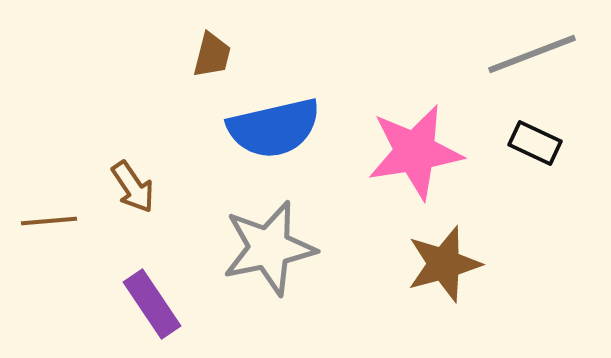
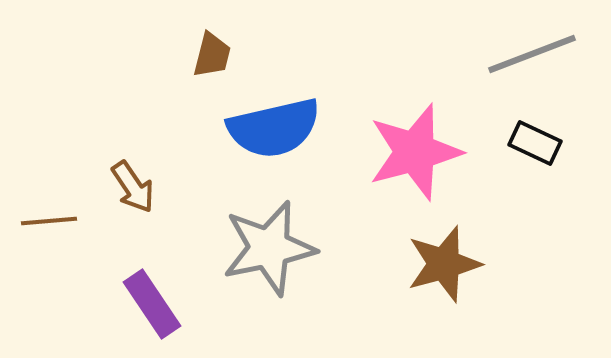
pink star: rotated 6 degrees counterclockwise
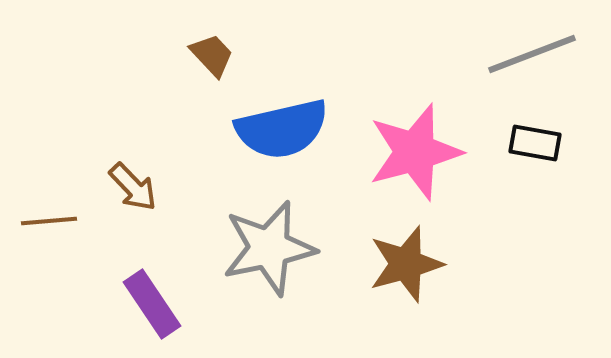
brown trapezoid: rotated 57 degrees counterclockwise
blue semicircle: moved 8 px right, 1 px down
black rectangle: rotated 15 degrees counterclockwise
brown arrow: rotated 10 degrees counterclockwise
brown star: moved 38 px left
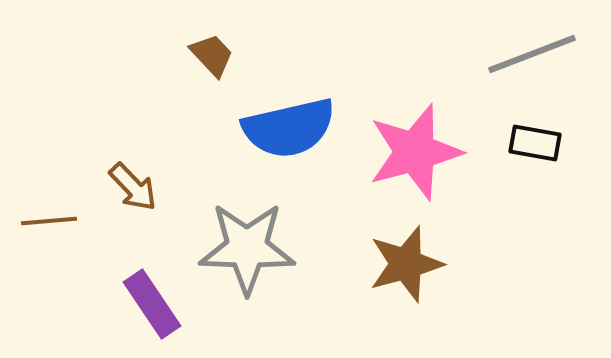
blue semicircle: moved 7 px right, 1 px up
gray star: moved 22 px left; rotated 14 degrees clockwise
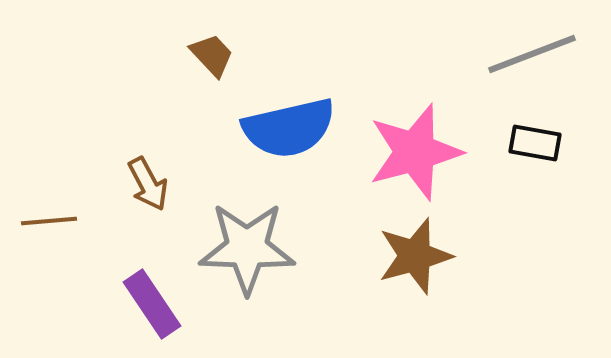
brown arrow: moved 15 px right, 3 px up; rotated 16 degrees clockwise
brown star: moved 9 px right, 8 px up
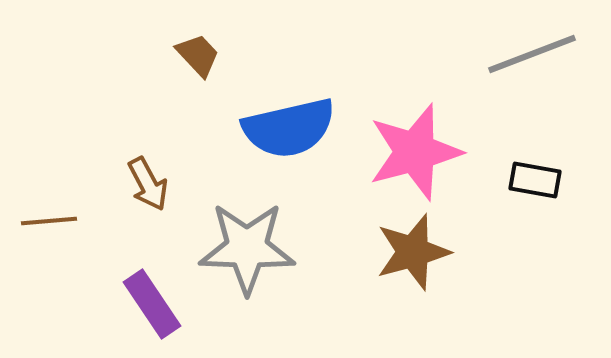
brown trapezoid: moved 14 px left
black rectangle: moved 37 px down
brown star: moved 2 px left, 4 px up
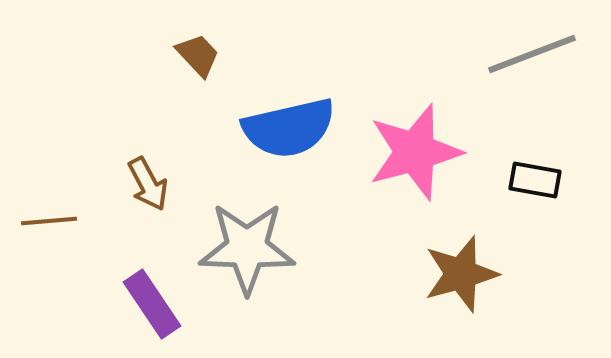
brown star: moved 48 px right, 22 px down
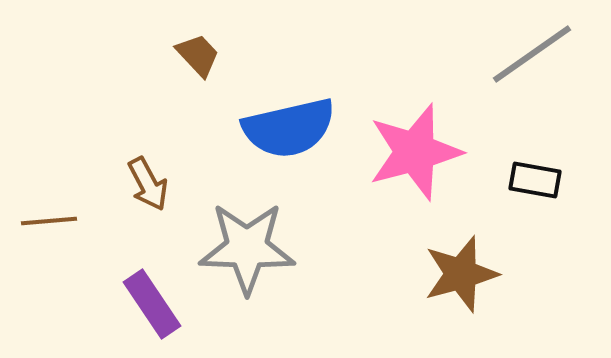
gray line: rotated 14 degrees counterclockwise
